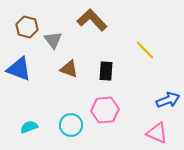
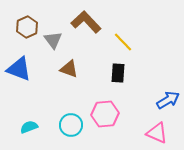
brown L-shape: moved 6 px left, 2 px down
brown hexagon: rotated 20 degrees clockwise
yellow line: moved 22 px left, 8 px up
black rectangle: moved 12 px right, 2 px down
blue arrow: rotated 10 degrees counterclockwise
pink hexagon: moved 4 px down
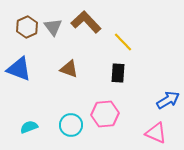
gray triangle: moved 13 px up
pink triangle: moved 1 px left
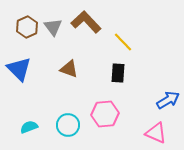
blue triangle: rotated 24 degrees clockwise
cyan circle: moved 3 px left
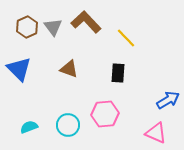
yellow line: moved 3 px right, 4 px up
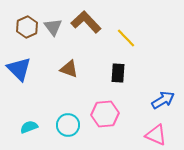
blue arrow: moved 5 px left
pink triangle: moved 2 px down
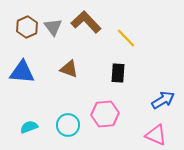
blue triangle: moved 3 px right, 3 px down; rotated 40 degrees counterclockwise
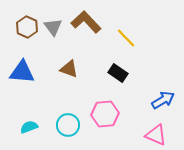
brown hexagon: rotated 10 degrees counterclockwise
black rectangle: rotated 60 degrees counterclockwise
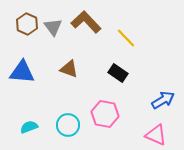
brown hexagon: moved 3 px up
pink hexagon: rotated 16 degrees clockwise
